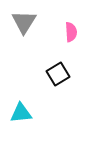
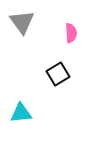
gray triangle: moved 2 px left; rotated 8 degrees counterclockwise
pink semicircle: moved 1 px down
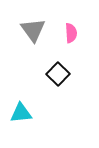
gray triangle: moved 11 px right, 8 px down
black square: rotated 15 degrees counterclockwise
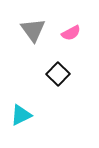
pink semicircle: rotated 66 degrees clockwise
cyan triangle: moved 2 px down; rotated 20 degrees counterclockwise
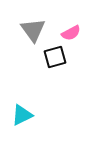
black square: moved 3 px left, 17 px up; rotated 30 degrees clockwise
cyan triangle: moved 1 px right
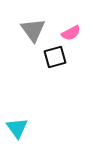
cyan triangle: moved 5 px left, 13 px down; rotated 40 degrees counterclockwise
